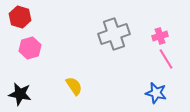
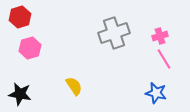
red hexagon: rotated 25 degrees clockwise
gray cross: moved 1 px up
pink line: moved 2 px left
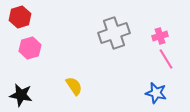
pink line: moved 2 px right
black star: moved 1 px right, 1 px down
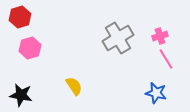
gray cross: moved 4 px right, 5 px down; rotated 12 degrees counterclockwise
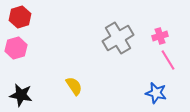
pink hexagon: moved 14 px left
pink line: moved 2 px right, 1 px down
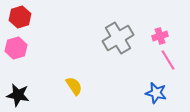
black star: moved 3 px left
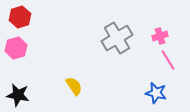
gray cross: moved 1 px left
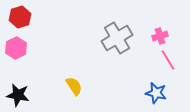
pink hexagon: rotated 10 degrees counterclockwise
